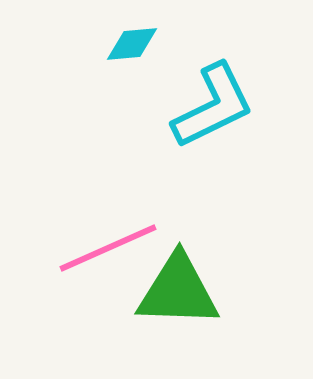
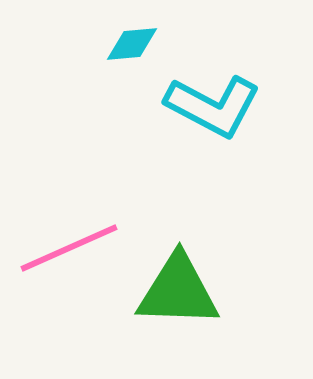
cyan L-shape: rotated 54 degrees clockwise
pink line: moved 39 px left
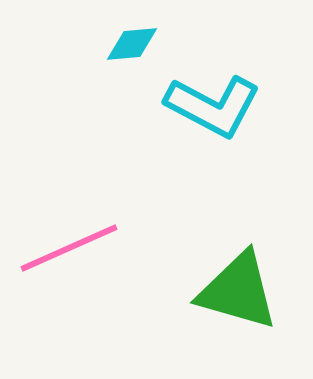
green triangle: moved 60 px right; rotated 14 degrees clockwise
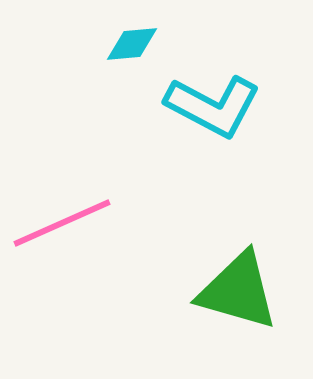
pink line: moved 7 px left, 25 px up
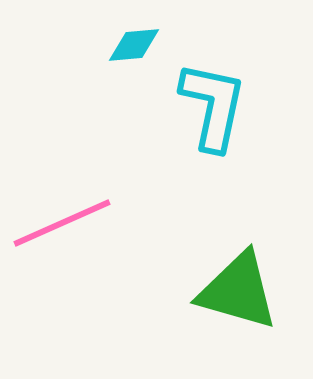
cyan diamond: moved 2 px right, 1 px down
cyan L-shape: rotated 106 degrees counterclockwise
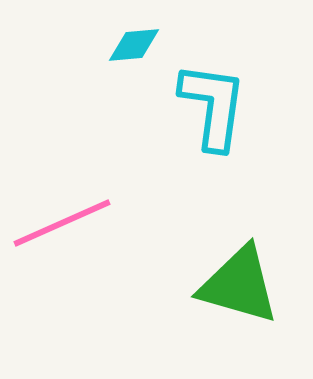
cyan L-shape: rotated 4 degrees counterclockwise
green triangle: moved 1 px right, 6 px up
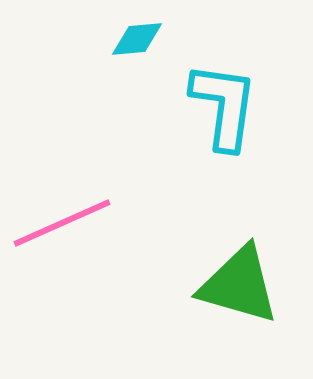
cyan diamond: moved 3 px right, 6 px up
cyan L-shape: moved 11 px right
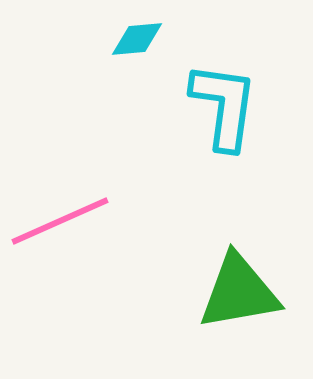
pink line: moved 2 px left, 2 px up
green triangle: moved 7 px down; rotated 26 degrees counterclockwise
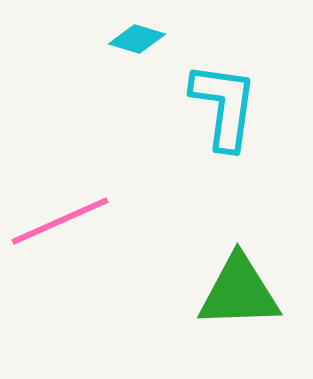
cyan diamond: rotated 22 degrees clockwise
green triangle: rotated 8 degrees clockwise
